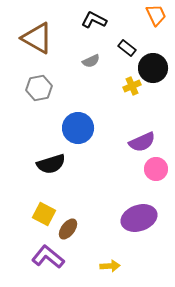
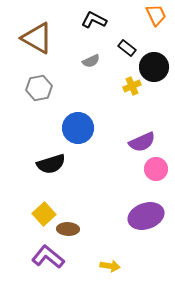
black circle: moved 1 px right, 1 px up
yellow square: rotated 20 degrees clockwise
purple ellipse: moved 7 px right, 2 px up
brown ellipse: rotated 55 degrees clockwise
yellow arrow: rotated 12 degrees clockwise
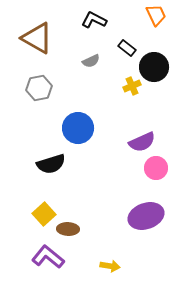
pink circle: moved 1 px up
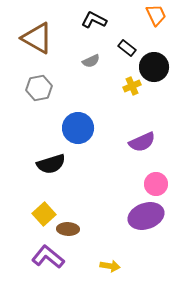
pink circle: moved 16 px down
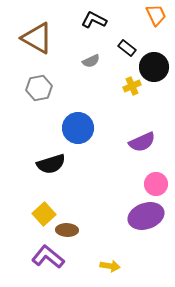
brown ellipse: moved 1 px left, 1 px down
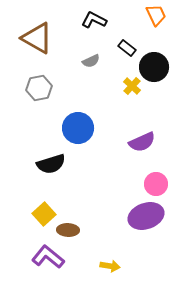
yellow cross: rotated 24 degrees counterclockwise
brown ellipse: moved 1 px right
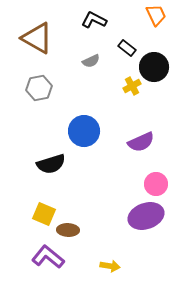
yellow cross: rotated 18 degrees clockwise
blue circle: moved 6 px right, 3 px down
purple semicircle: moved 1 px left
yellow square: rotated 25 degrees counterclockwise
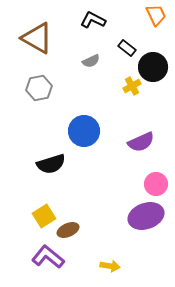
black L-shape: moved 1 px left
black circle: moved 1 px left
yellow square: moved 2 px down; rotated 35 degrees clockwise
brown ellipse: rotated 25 degrees counterclockwise
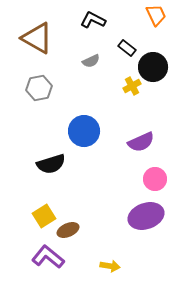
pink circle: moved 1 px left, 5 px up
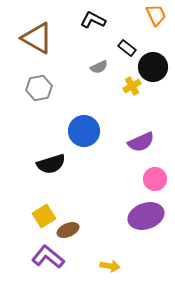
gray semicircle: moved 8 px right, 6 px down
